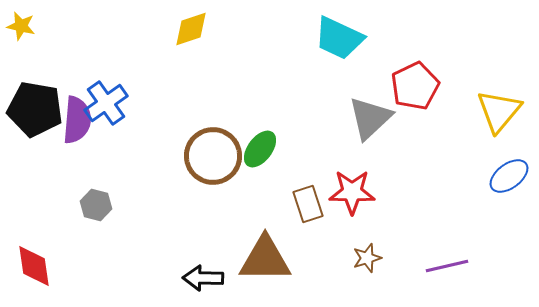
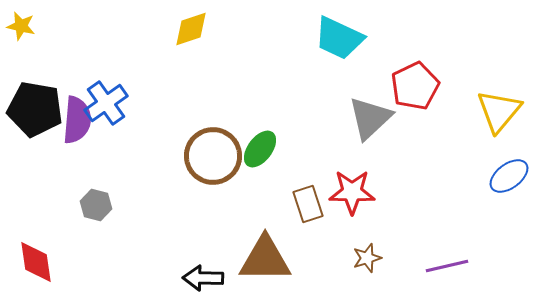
red diamond: moved 2 px right, 4 px up
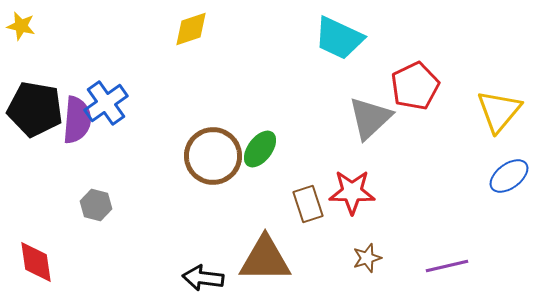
black arrow: rotated 6 degrees clockwise
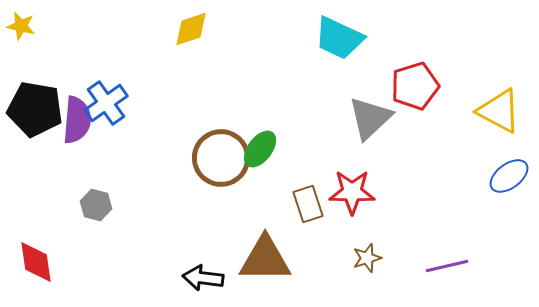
red pentagon: rotated 9 degrees clockwise
yellow triangle: rotated 42 degrees counterclockwise
brown circle: moved 8 px right, 2 px down
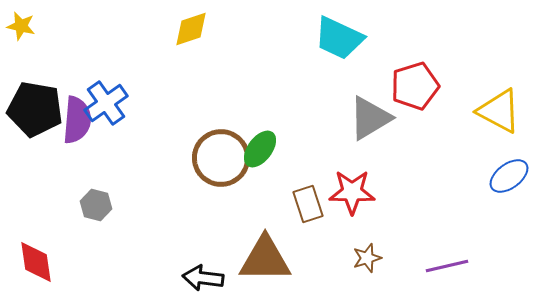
gray triangle: rotated 12 degrees clockwise
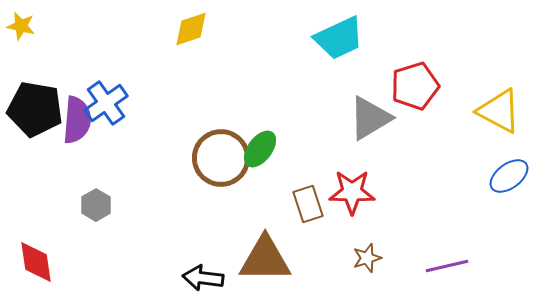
cyan trapezoid: rotated 50 degrees counterclockwise
gray hexagon: rotated 16 degrees clockwise
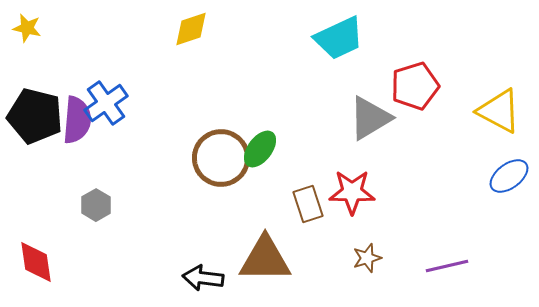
yellow star: moved 6 px right, 2 px down
black pentagon: moved 7 px down; rotated 4 degrees clockwise
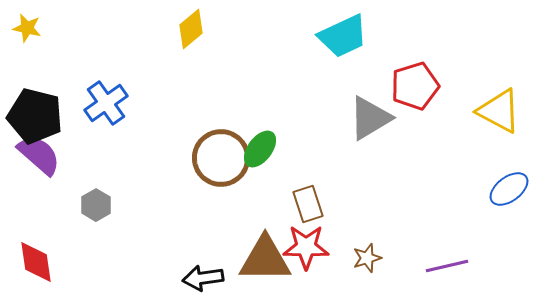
yellow diamond: rotated 21 degrees counterclockwise
cyan trapezoid: moved 4 px right, 2 px up
purple semicircle: moved 38 px left, 35 px down; rotated 54 degrees counterclockwise
blue ellipse: moved 13 px down
red star: moved 46 px left, 55 px down
black arrow: rotated 15 degrees counterclockwise
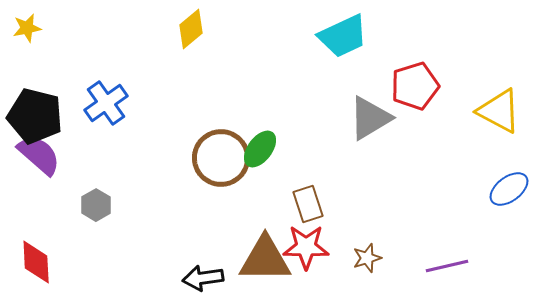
yellow star: rotated 24 degrees counterclockwise
red diamond: rotated 6 degrees clockwise
